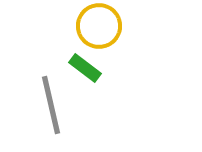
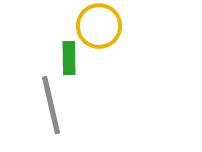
green rectangle: moved 16 px left, 10 px up; rotated 52 degrees clockwise
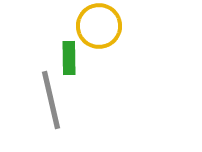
gray line: moved 5 px up
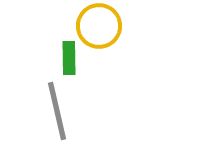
gray line: moved 6 px right, 11 px down
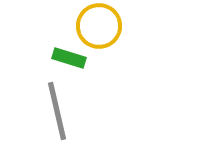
green rectangle: rotated 72 degrees counterclockwise
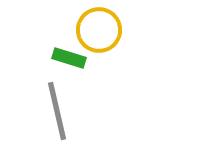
yellow circle: moved 4 px down
